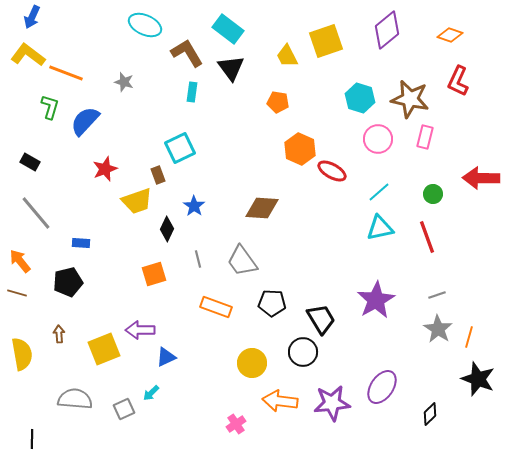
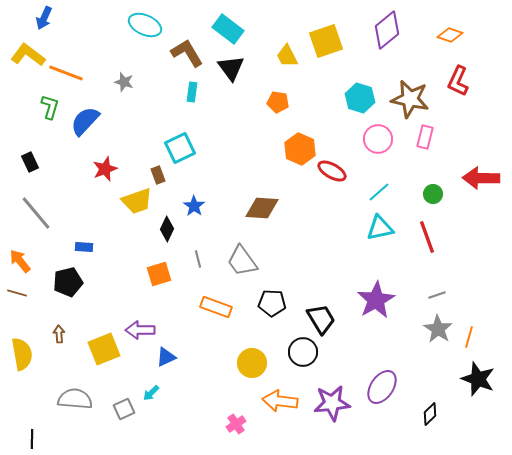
blue arrow at (32, 17): moved 12 px right, 1 px down
black rectangle at (30, 162): rotated 36 degrees clockwise
blue rectangle at (81, 243): moved 3 px right, 4 px down
orange square at (154, 274): moved 5 px right
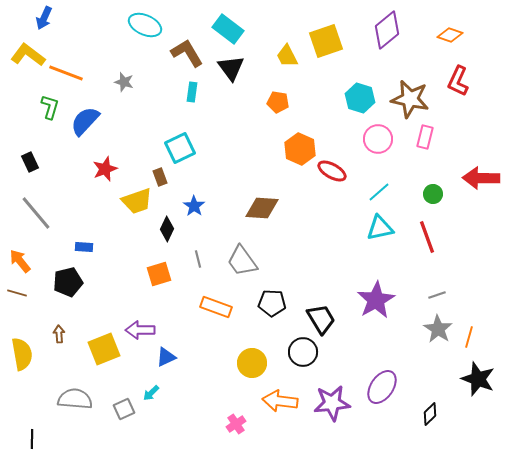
brown rectangle at (158, 175): moved 2 px right, 2 px down
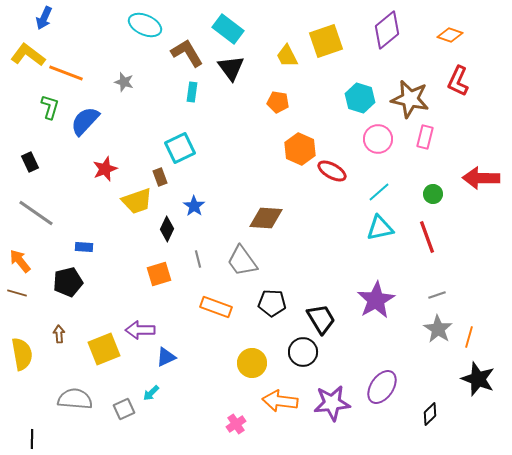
brown diamond at (262, 208): moved 4 px right, 10 px down
gray line at (36, 213): rotated 15 degrees counterclockwise
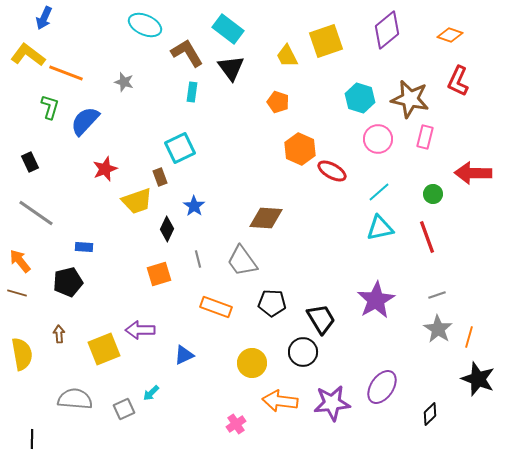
orange pentagon at (278, 102): rotated 10 degrees clockwise
red arrow at (481, 178): moved 8 px left, 5 px up
blue triangle at (166, 357): moved 18 px right, 2 px up
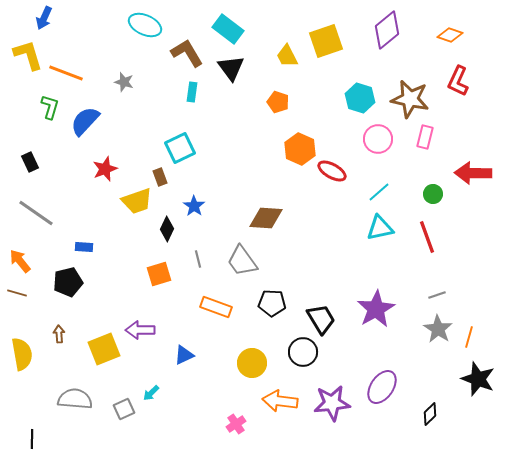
yellow L-shape at (28, 55): rotated 36 degrees clockwise
purple star at (376, 300): moved 9 px down
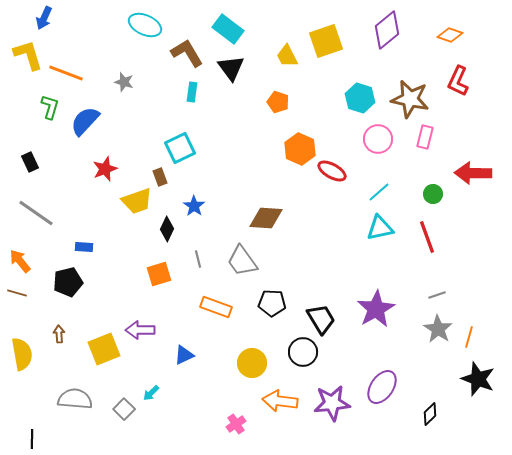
gray square at (124, 409): rotated 20 degrees counterclockwise
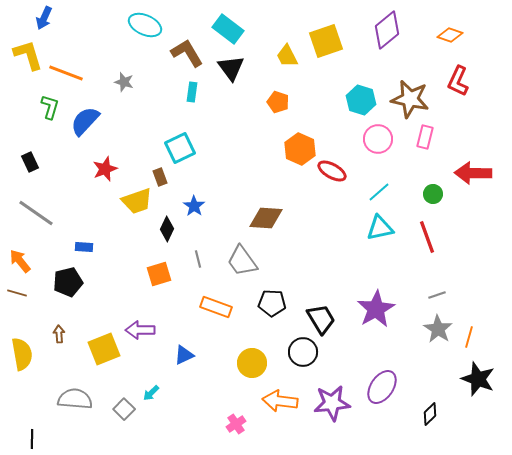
cyan hexagon at (360, 98): moved 1 px right, 2 px down
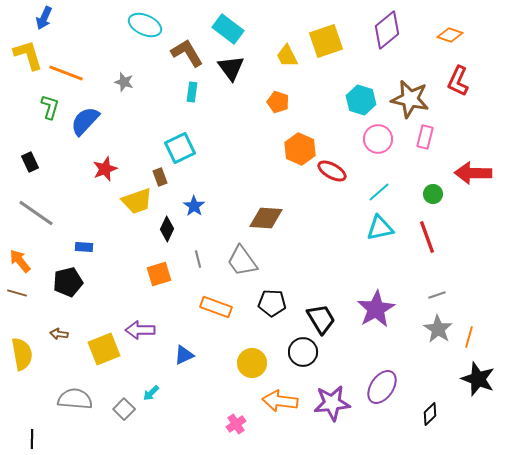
brown arrow at (59, 334): rotated 78 degrees counterclockwise
